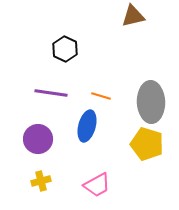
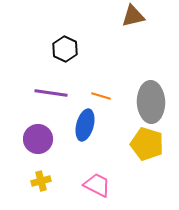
blue ellipse: moved 2 px left, 1 px up
pink trapezoid: rotated 124 degrees counterclockwise
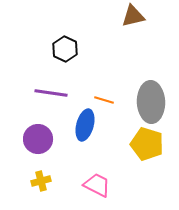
orange line: moved 3 px right, 4 px down
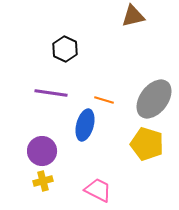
gray ellipse: moved 3 px right, 3 px up; rotated 39 degrees clockwise
purple circle: moved 4 px right, 12 px down
yellow cross: moved 2 px right
pink trapezoid: moved 1 px right, 5 px down
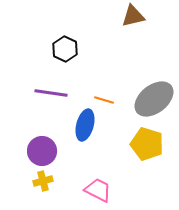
gray ellipse: rotated 15 degrees clockwise
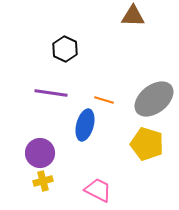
brown triangle: rotated 15 degrees clockwise
purple circle: moved 2 px left, 2 px down
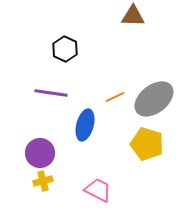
orange line: moved 11 px right, 3 px up; rotated 42 degrees counterclockwise
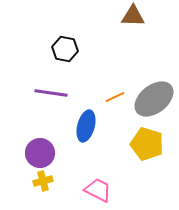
black hexagon: rotated 15 degrees counterclockwise
blue ellipse: moved 1 px right, 1 px down
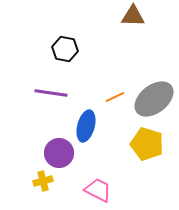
purple circle: moved 19 px right
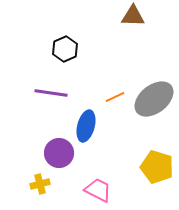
black hexagon: rotated 25 degrees clockwise
yellow pentagon: moved 10 px right, 23 px down
yellow cross: moved 3 px left, 3 px down
